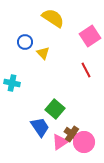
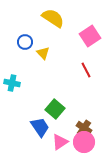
brown cross: moved 12 px right, 6 px up
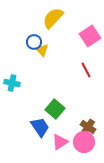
yellow semicircle: rotated 80 degrees counterclockwise
blue circle: moved 9 px right
yellow triangle: moved 1 px left, 3 px up
brown cross: moved 4 px right, 1 px up
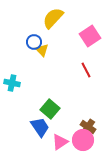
green square: moved 5 px left
pink circle: moved 1 px left, 2 px up
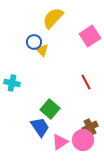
red line: moved 12 px down
brown cross: moved 2 px right; rotated 28 degrees clockwise
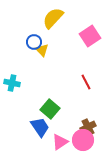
brown cross: moved 2 px left
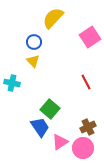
pink square: moved 1 px down
yellow triangle: moved 9 px left, 11 px down
pink circle: moved 8 px down
